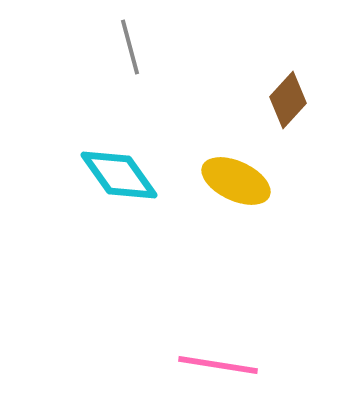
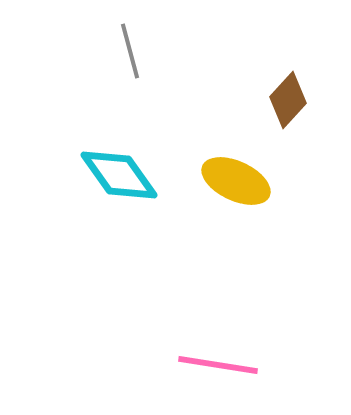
gray line: moved 4 px down
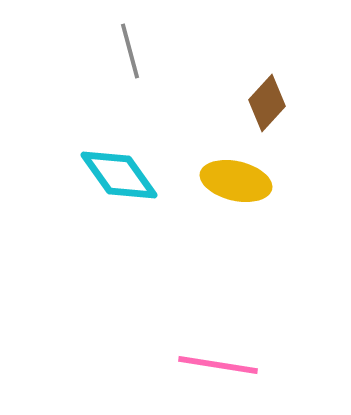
brown diamond: moved 21 px left, 3 px down
yellow ellipse: rotated 12 degrees counterclockwise
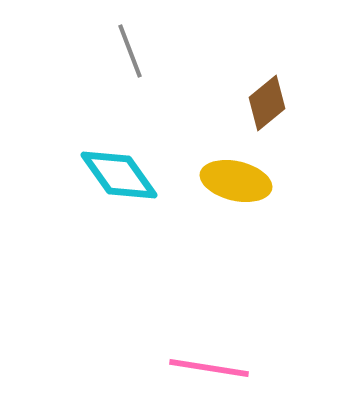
gray line: rotated 6 degrees counterclockwise
brown diamond: rotated 8 degrees clockwise
pink line: moved 9 px left, 3 px down
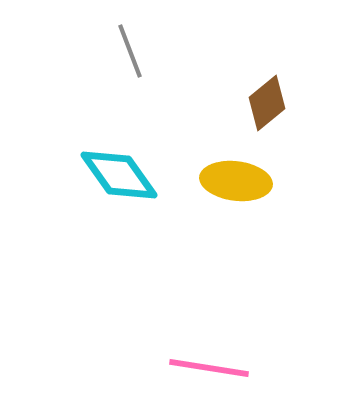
yellow ellipse: rotated 6 degrees counterclockwise
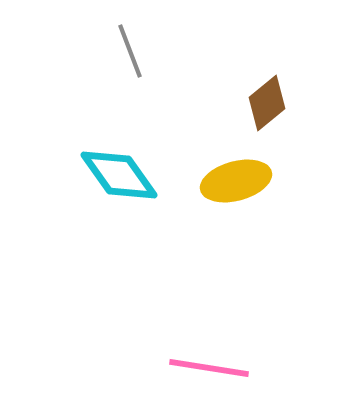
yellow ellipse: rotated 22 degrees counterclockwise
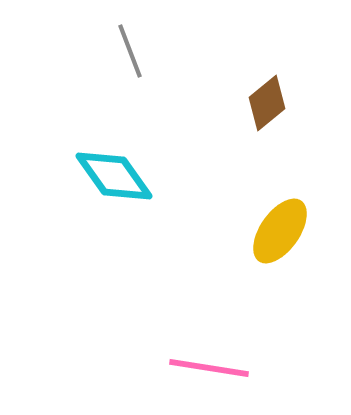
cyan diamond: moved 5 px left, 1 px down
yellow ellipse: moved 44 px right, 50 px down; rotated 40 degrees counterclockwise
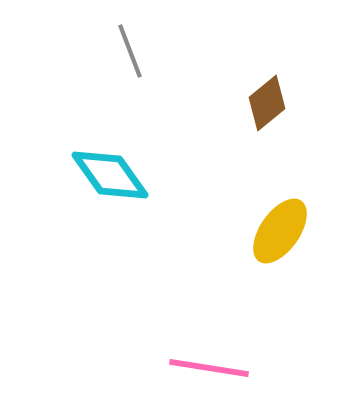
cyan diamond: moved 4 px left, 1 px up
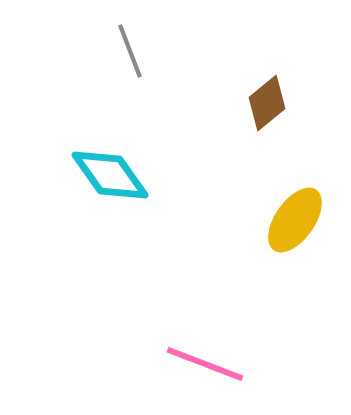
yellow ellipse: moved 15 px right, 11 px up
pink line: moved 4 px left, 4 px up; rotated 12 degrees clockwise
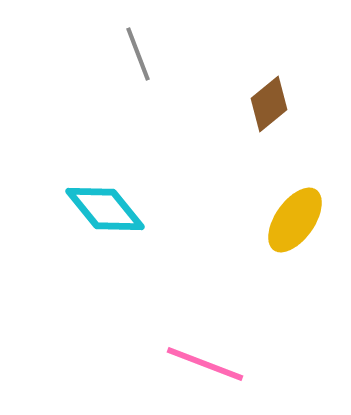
gray line: moved 8 px right, 3 px down
brown diamond: moved 2 px right, 1 px down
cyan diamond: moved 5 px left, 34 px down; rotated 4 degrees counterclockwise
